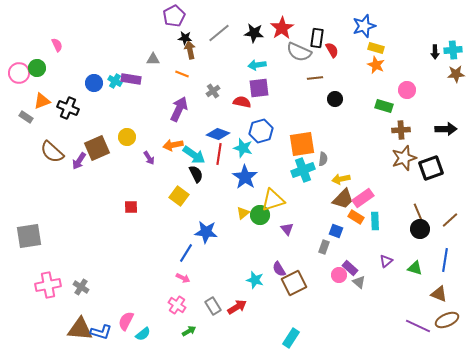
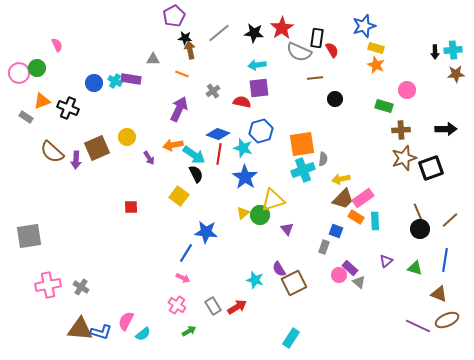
purple arrow at (79, 161): moved 3 px left, 1 px up; rotated 30 degrees counterclockwise
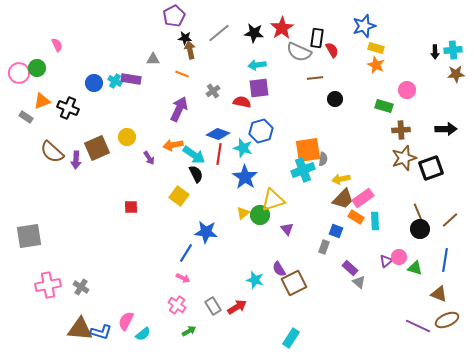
orange square at (302, 144): moved 6 px right, 6 px down
pink circle at (339, 275): moved 60 px right, 18 px up
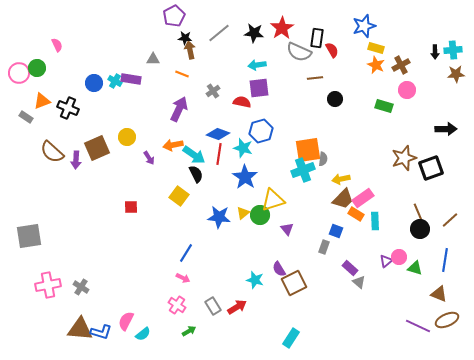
brown cross at (401, 130): moved 65 px up; rotated 24 degrees counterclockwise
orange rectangle at (356, 217): moved 3 px up
blue star at (206, 232): moved 13 px right, 15 px up
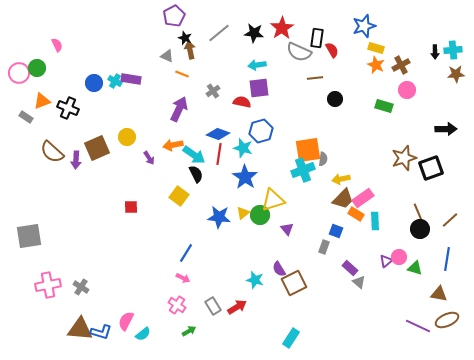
black star at (185, 38): rotated 16 degrees clockwise
gray triangle at (153, 59): moved 14 px right, 3 px up; rotated 24 degrees clockwise
blue line at (445, 260): moved 2 px right, 1 px up
brown triangle at (439, 294): rotated 12 degrees counterclockwise
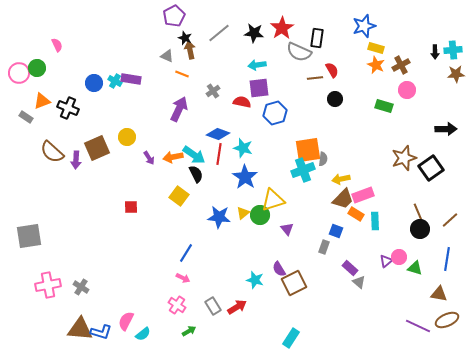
red semicircle at (332, 50): moved 20 px down
blue hexagon at (261, 131): moved 14 px right, 18 px up
orange arrow at (173, 145): moved 12 px down
black square at (431, 168): rotated 15 degrees counterclockwise
pink rectangle at (363, 198): moved 3 px up; rotated 15 degrees clockwise
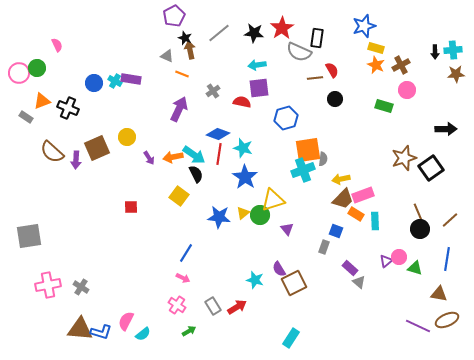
blue hexagon at (275, 113): moved 11 px right, 5 px down
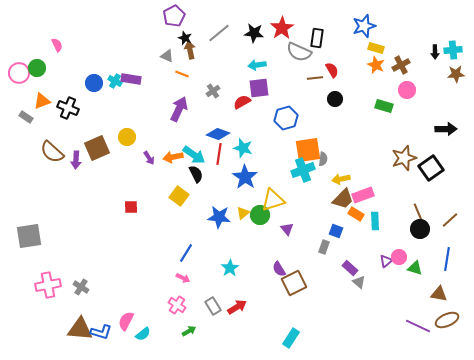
red semicircle at (242, 102): rotated 42 degrees counterclockwise
cyan star at (255, 280): moved 25 px left, 12 px up; rotated 24 degrees clockwise
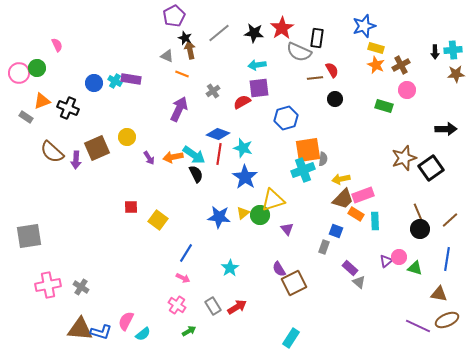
yellow square at (179, 196): moved 21 px left, 24 px down
